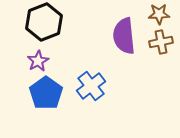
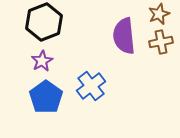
brown star: rotated 20 degrees counterclockwise
purple star: moved 4 px right
blue pentagon: moved 4 px down
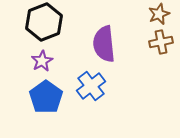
purple semicircle: moved 20 px left, 8 px down
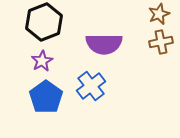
purple semicircle: rotated 84 degrees counterclockwise
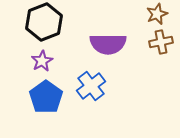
brown star: moved 2 px left
purple semicircle: moved 4 px right
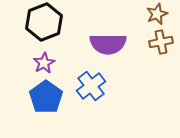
purple star: moved 2 px right, 2 px down
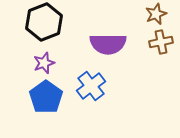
brown star: moved 1 px left
purple star: rotated 10 degrees clockwise
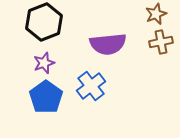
purple semicircle: rotated 6 degrees counterclockwise
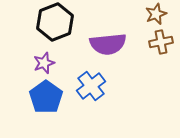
black hexagon: moved 11 px right
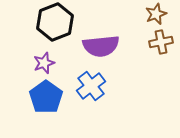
purple semicircle: moved 7 px left, 2 px down
